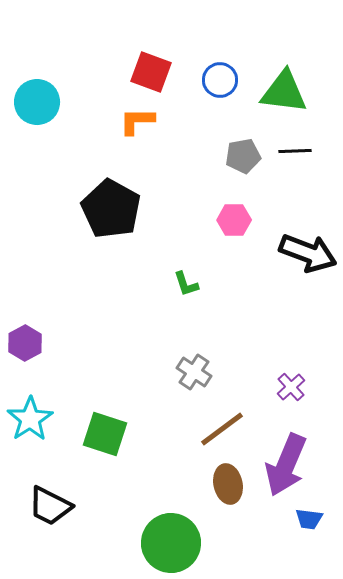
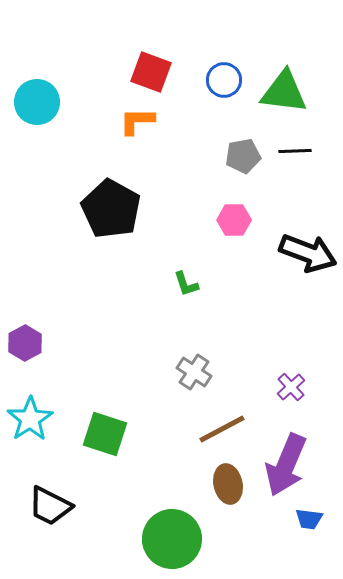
blue circle: moved 4 px right
brown line: rotated 9 degrees clockwise
green circle: moved 1 px right, 4 px up
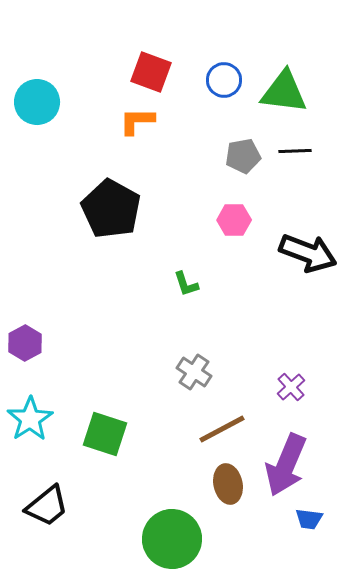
black trapezoid: moved 3 px left; rotated 66 degrees counterclockwise
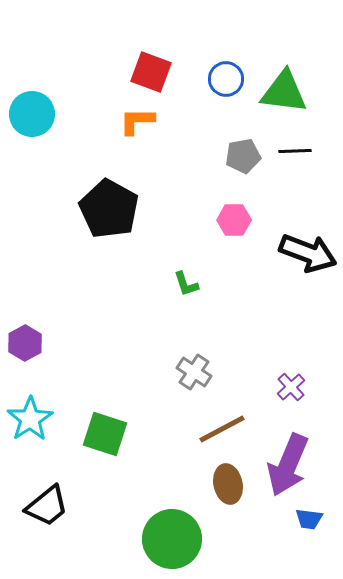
blue circle: moved 2 px right, 1 px up
cyan circle: moved 5 px left, 12 px down
black pentagon: moved 2 px left
purple arrow: moved 2 px right
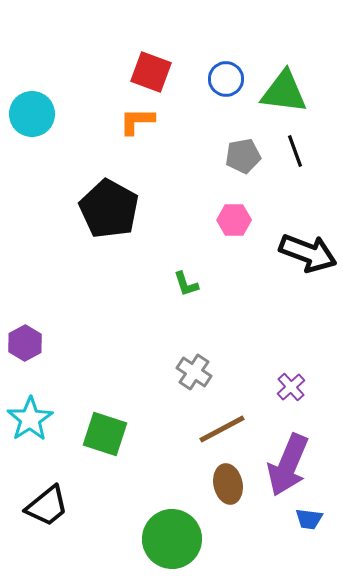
black line: rotated 72 degrees clockwise
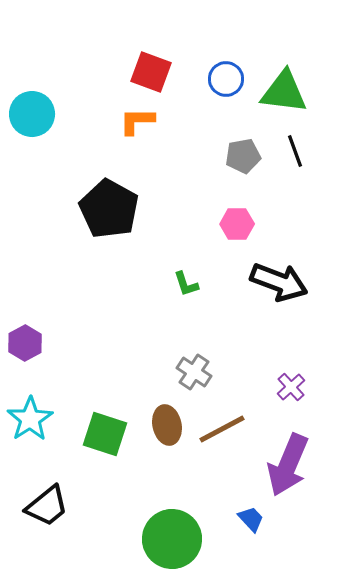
pink hexagon: moved 3 px right, 4 px down
black arrow: moved 29 px left, 29 px down
brown ellipse: moved 61 px left, 59 px up
blue trapezoid: moved 58 px left; rotated 140 degrees counterclockwise
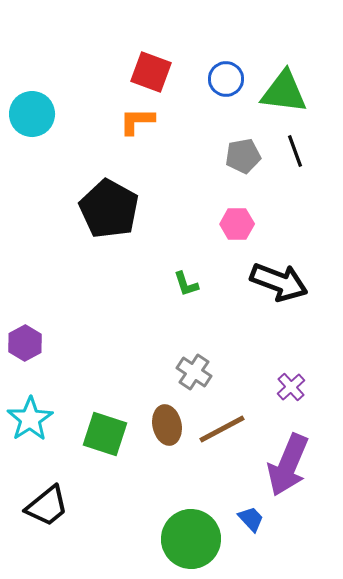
green circle: moved 19 px right
